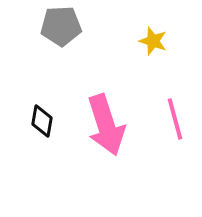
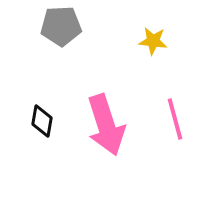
yellow star: rotated 12 degrees counterclockwise
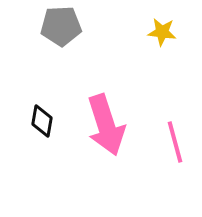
yellow star: moved 9 px right, 9 px up
pink line: moved 23 px down
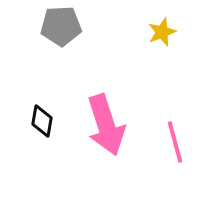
yellow star: rotated 28 degrees counterclockwise
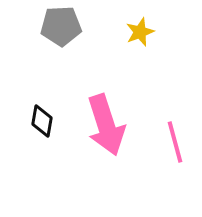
yellow star: moved 22 px left
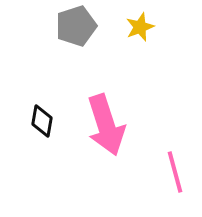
gray pentagon: moved 15 px right; rotated 15 degrees counterclockwise
yellow star: moved 5 px up
pink line: moved 30 px down
